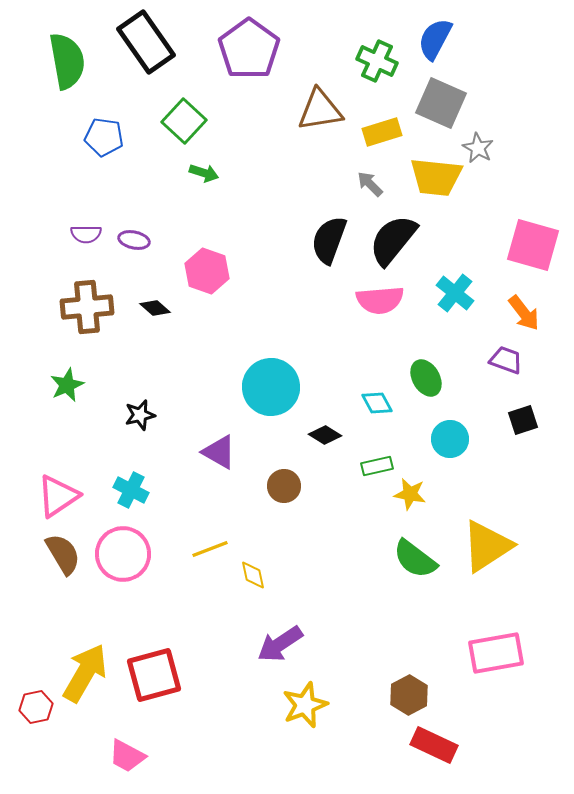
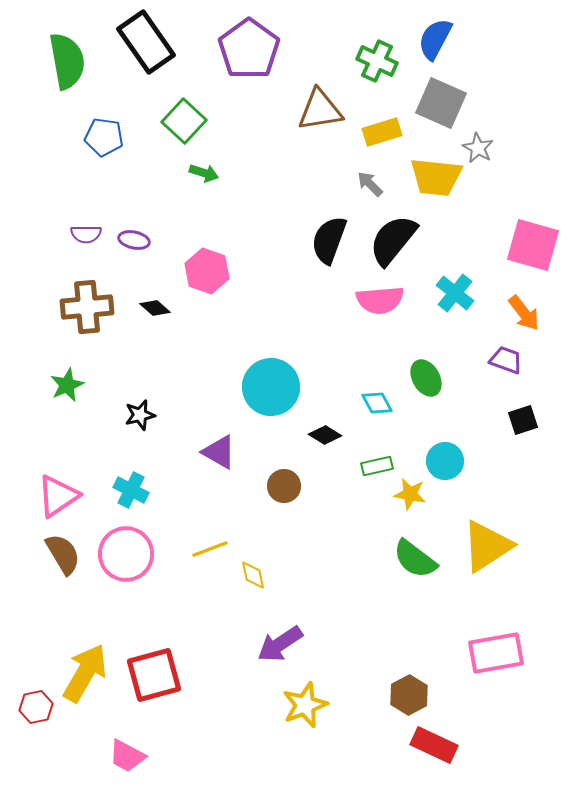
cyan circle at (450, 439): moved 5 px left, 22 px down
pink circle at (123, 554): moved 3 px right
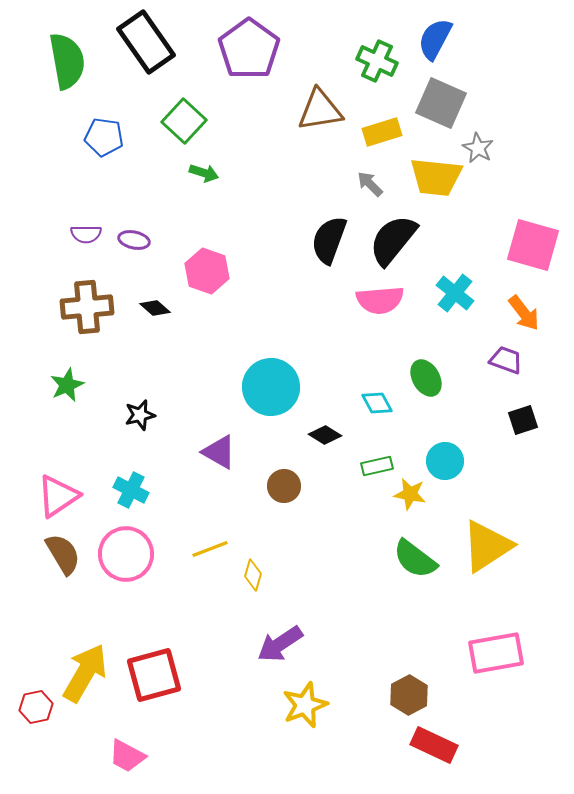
yellow diamond at (253, 575): rotated 28 degrees clockwise
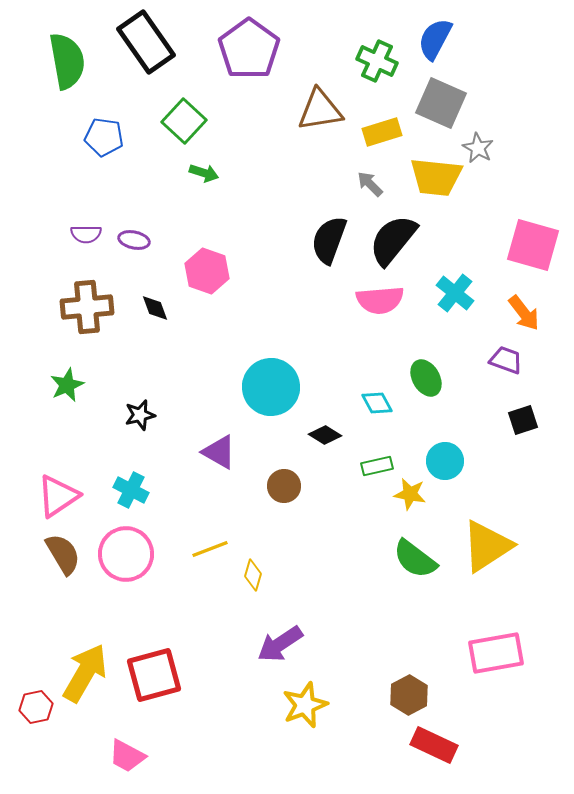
black diamond at (155, 308): rotated 28 degrees clockwise
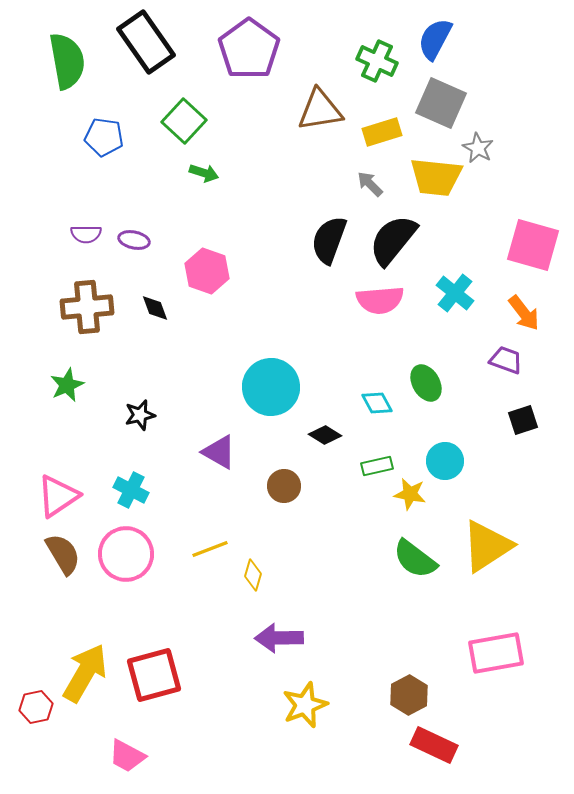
green ellipse at (426, 378): moved 5 px down
purple arrow at (280, 644): moved 1 px left, 6 px up; rotated 33 degrees clockwise
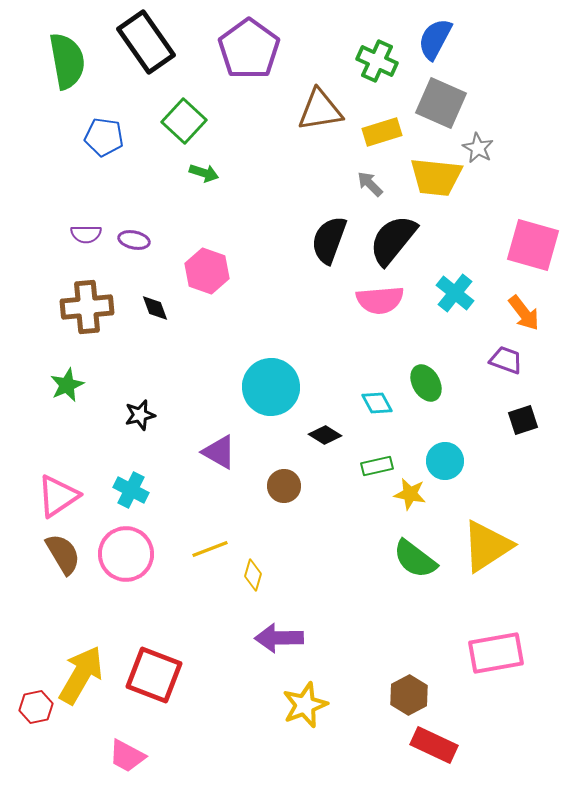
yellow arrow at (85, 673): moved 4 px left, 2 px down
red square at (154, 675): rotated 36 degrees clockwise
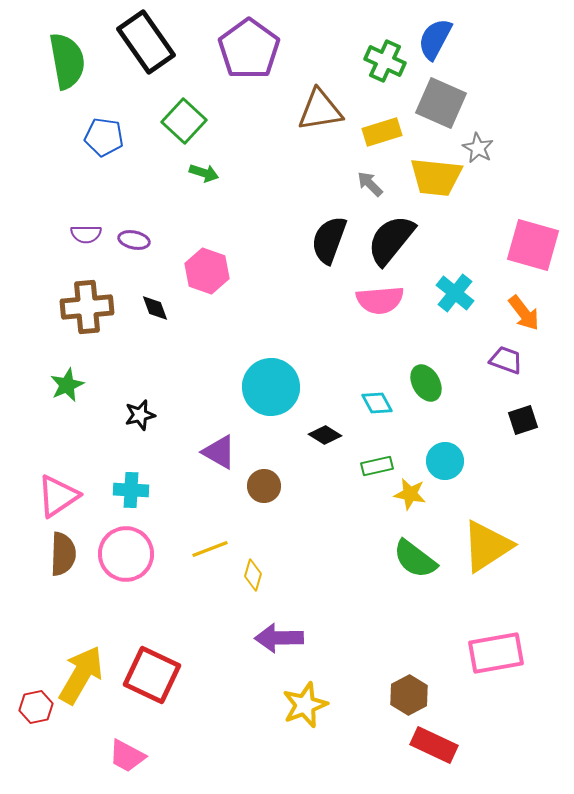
green cross at (377, 61): moved 8 px right
black semicircle at (393, 240): moved 2 px left
brown circle at (284, 486): moved 20 px left
cyan cross at (131, 490): rotated 24 degrees counterclockwise
brown semicircle at (63, 554): rotated 33 degrees clockwise
red square at (154, 675): moved 2 px left; rotated 4 degrees clockwise
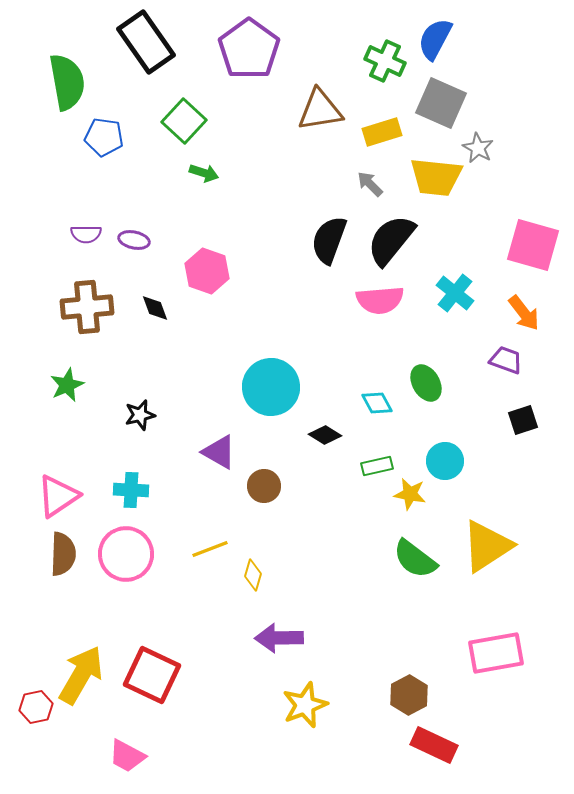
green semicircle at (67, 61): moved 21 px down
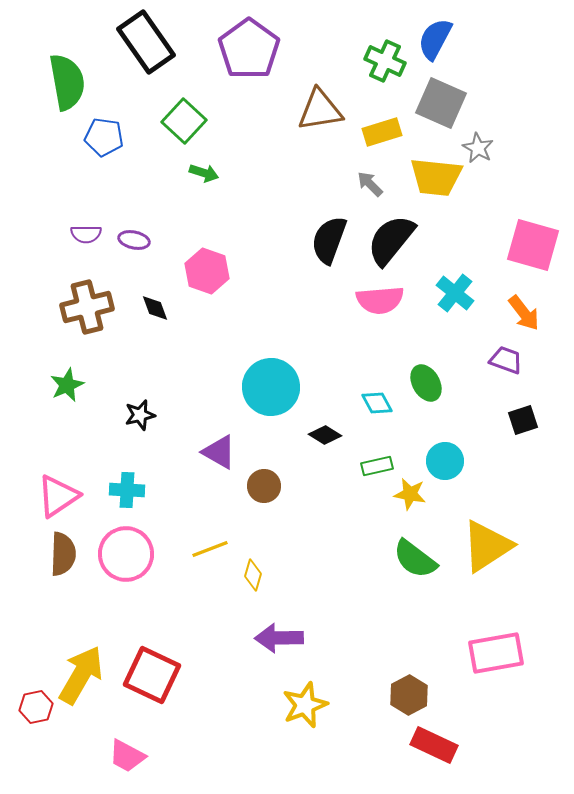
brown cross at (87, 307): rotated 9 degrees counterclockwise
cyan cross at (131, 490): moved 4 px left
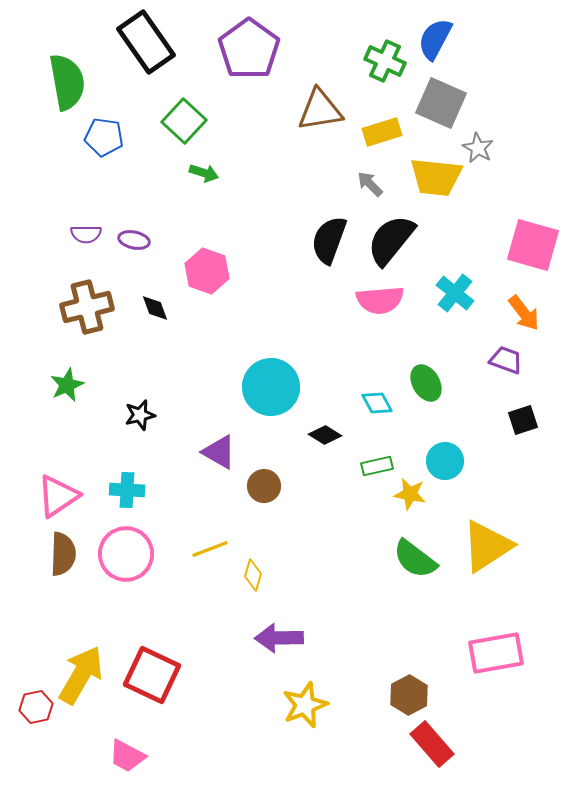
red rectangle at (434, 745): moved 2 px left, 1 px up; rotated 24 degrees clockwise
